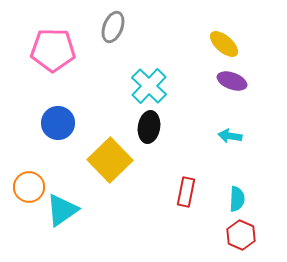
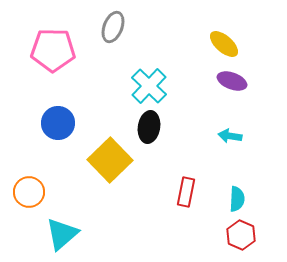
orange circle: moved 5 px down
cyan triangle: moved 24 px down; rotated 6 degrees counterclockwise
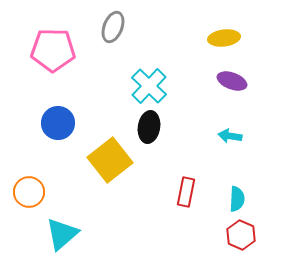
yellow ellipse: moved 6 px up; rotated 48 degrees counterclockwise
yellow square: rotated 6 degrees clockwise
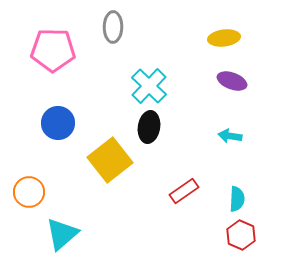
gray ellipse: rotated 20 degrees counterclockwise
red rectangle: moved 2 px left, 1 px up; rotated 44 degrees clockwise
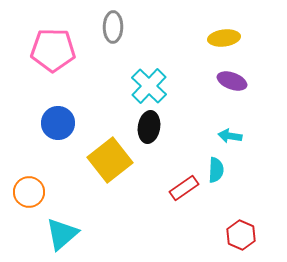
red rectangle: moved 3 px up
cyan semicircle: moved 21 px left, 29 px up
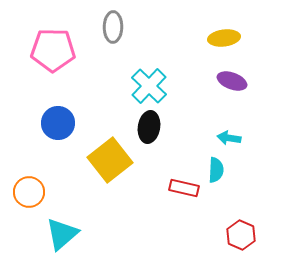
cyan arrow: moved 1 px left, 2 px down
red rectangle: rotated 48 degrees clockwise
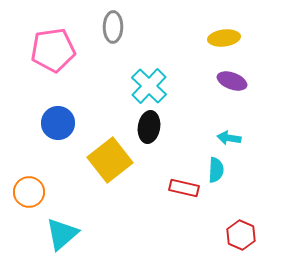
pink pentagon: rotated 9 degrees counterclockwise
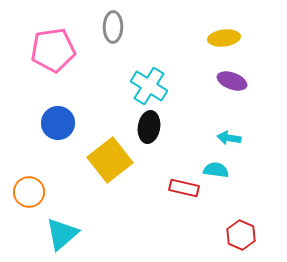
cyan cross: rotated 12 degrees counterclockwise
cyan semicircle: rotated 85 degrees counterclockwise
